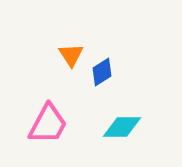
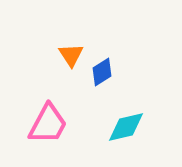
cyan diamond: moved 4 px right; rotated 12 degrees counterclockwise
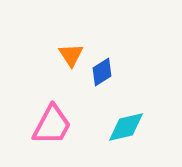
pink trapezoid: moved 4 px right, 1 px down
